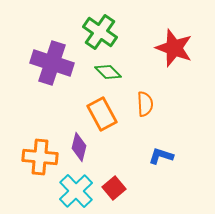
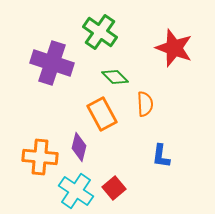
green diamond: moved 7 px right, 5 px down
blue L-shape: rotated 100 degrees counterclockwise
cyan cross: rotated 12 degrees counterclockwise
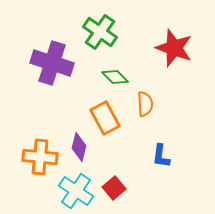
orange rectangle: moved 3 px right, 4 px down
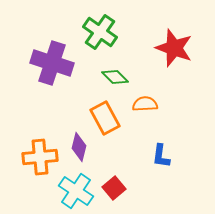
orange semicircle: rotated 90 degrees counterclockwise
orange cross: rotated 12 degrees counterclockwise
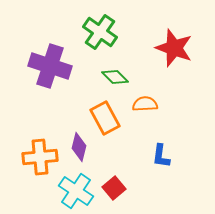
purple cross: moved 2 px left, 3 px down
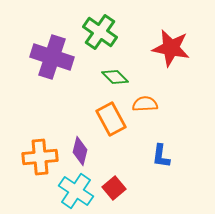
red star: moved 3 px left; rotated 9 degrees counterclockwise
purple cross: moved 2 px right, 9 px up
orange rectangle: moved 6 px right, 1 px down
purple diamond: moved 1 px right, 4 px down
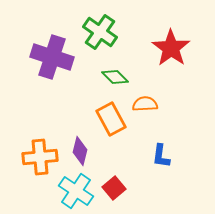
red star: rotated 24 degrees clockwise
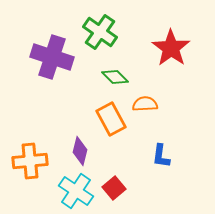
orange cross: moved 10 px left, 4 px down
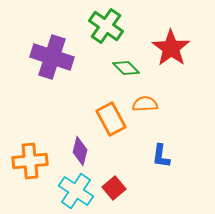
green cross: moved 6 px right, 6 px up
green diamond: moved 11 px right, 9 px up
